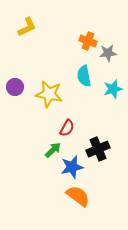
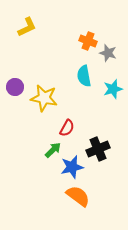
gray star: rotated 24 degrees clockwise
yellow star: moved 5 px left, 4 px down
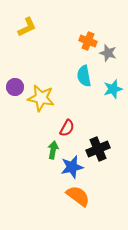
yellow star: moved 3 px left
green arrow: rotated 36 degrees counterclockwise
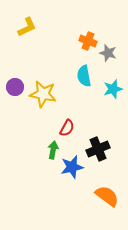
yellow star: moved 2 px right, 4 px up
orange semicircle: moved 29 px right
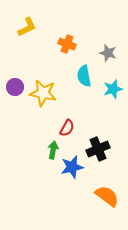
orange cross: moved 21 px left, 3 px down
yellow star: moved 1 px up
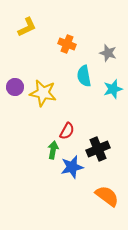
red semicircle: moved 3 px down
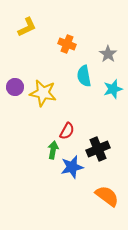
gray star: moved 1 px down; rotated 18 degrees clockwise
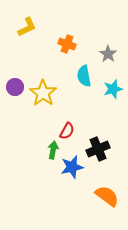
yellow star: rotated 24 degrees clockwise
